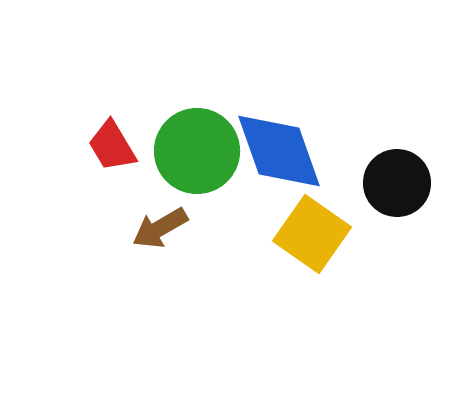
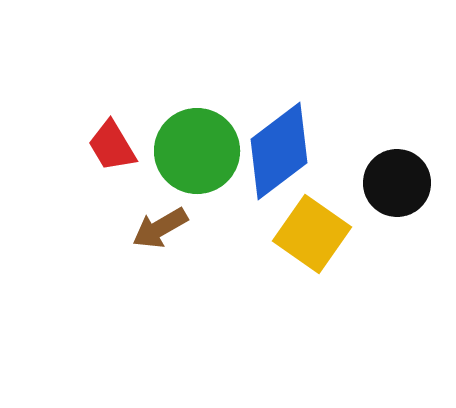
blue diamond: rotated 72 degrees clockwise
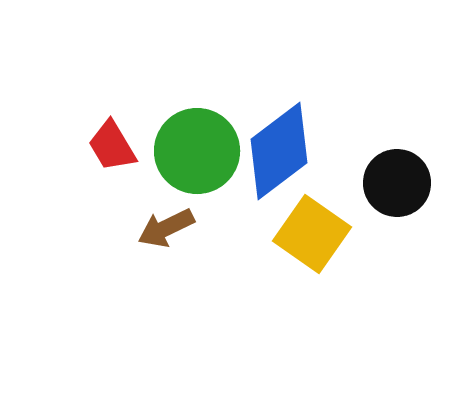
brown arrow: moved 6 px right; rotated 4 degrees clockwise
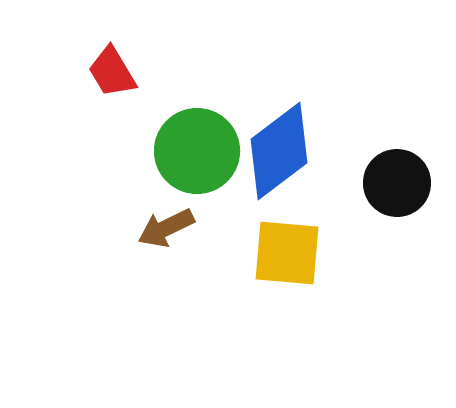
red trapezoid: moved 74 px up
yellow square: moved 25 px left, 19 px down; rotated 30 degrees counterclockwise
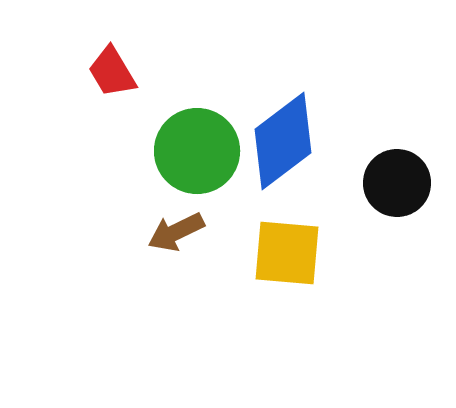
blue diamond: moved 4 px right, 10 px up
brown arrow: moved 10 px right, 4 px down
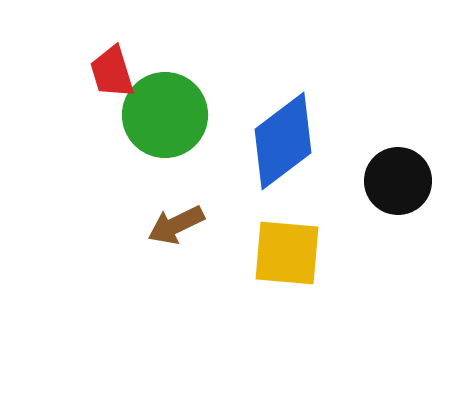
red trapezoid: rotated 14 degrees clockwise
green circle: moved 32 px left, 36 px up
black circle: moved 1 px right, 2 px up
brown arrow: moved 7 px up
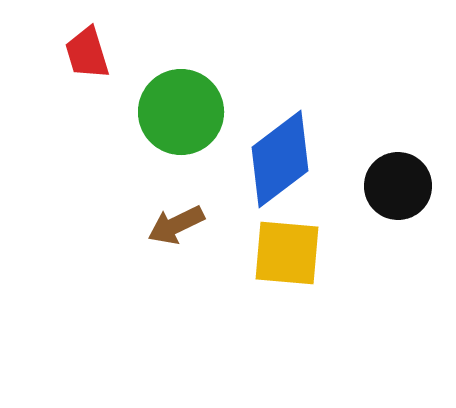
red trapezoid: moved 25 px left, 19 px up
green circle: moved 16 px right, 3 px up
blue diamond: moved 3 px left, 18 px down
black circle: moved 5 px down
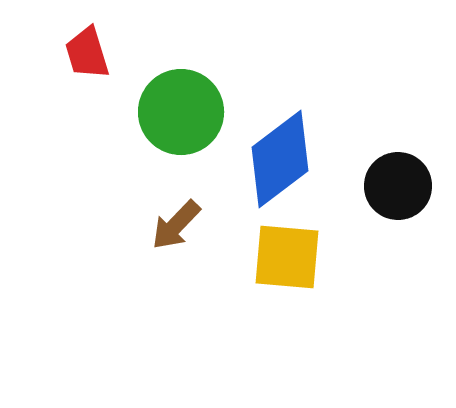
brown arrow: rotated 20 degrees counterclockwise
yellow square: moved 4 px down
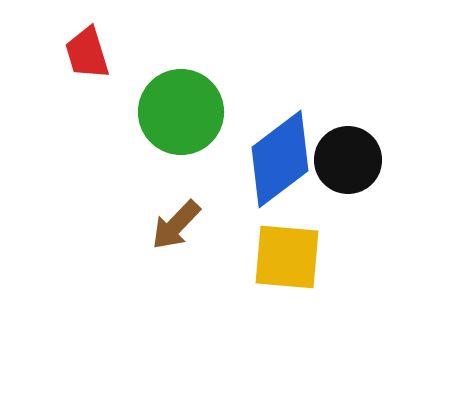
black circle: moved 50 px left, 26 px up
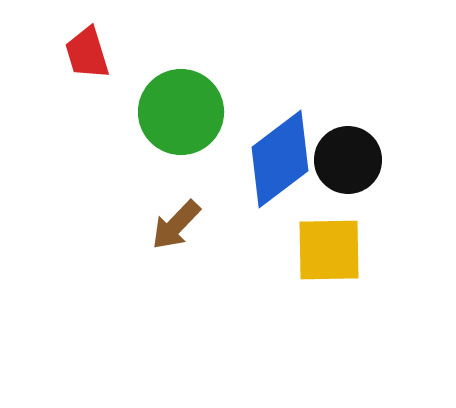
yellow square: moved 42 px right, 7 px up; rotated 6 degrees counterclockwise
